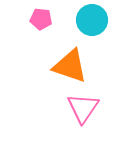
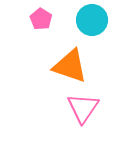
pink pentagon: rotated 25 degrees clockwise
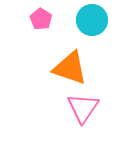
orange triangle: moved 2 px down
